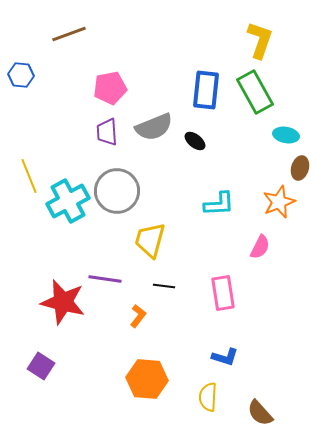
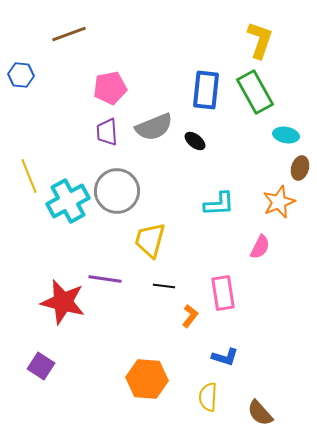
orange L-shape: moved 52 px right
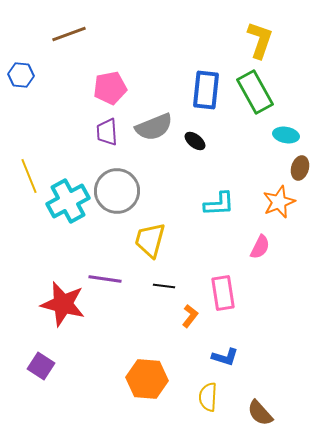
red star: moved 2 px down
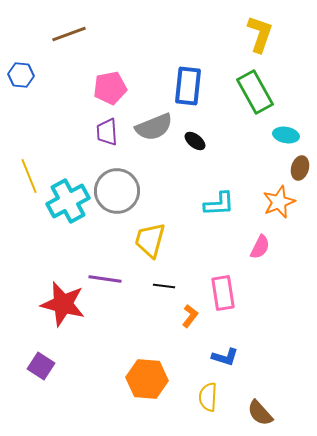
yellow L-shape: moved 6 px up
blue rectangle: moved 18 px left, 4 px up
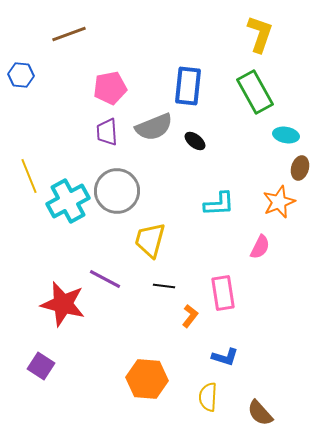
purple line: rotated 20 degrees clockwise
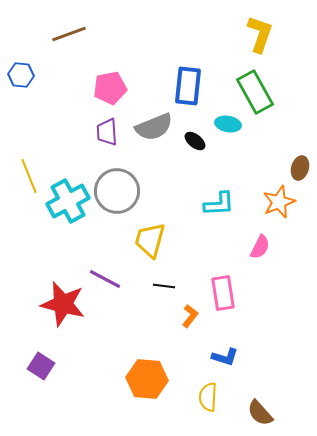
cyan ellipse: moved 58 px left, 11 px up
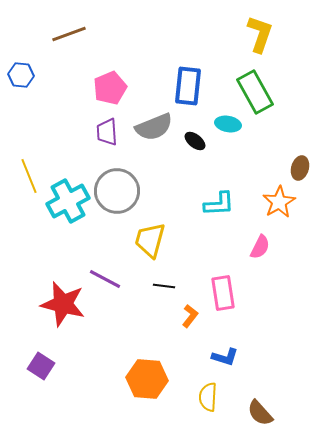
pink pentagon: rotated 12 degrees counterclockwise
orange star: rotated 8 degrees counterclockwise
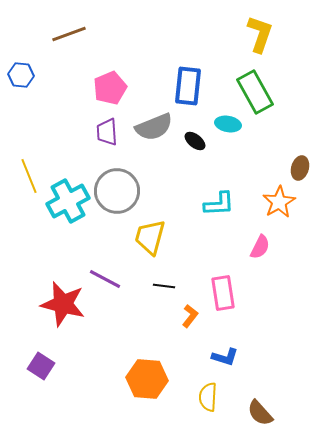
yellow trapezoid: moved 3 px up
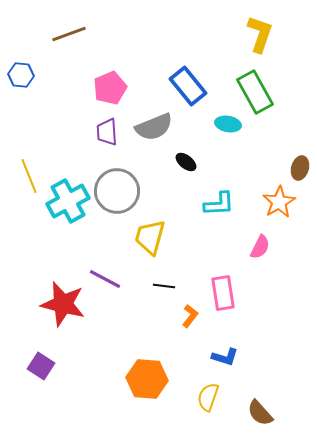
blue rectangle: rotated 45 degrees counterclockwise
black ellipse: moved 9 px left, 21 px down
yellow semicircle: rotated 16 degrees clockwise
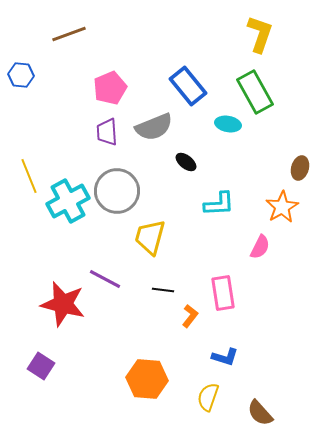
orange star: moved 3 px right, 5 px down
black line: moved 1 px left, 4 px down
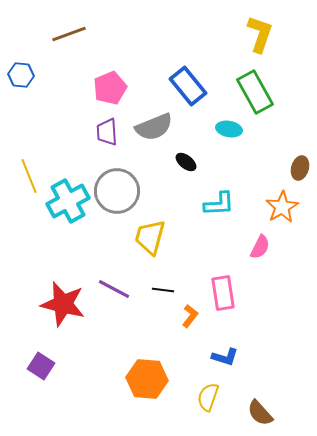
cyan ellipse: moved 1 px right, 5 px down
purple line: moved 9 px right, 10 px down
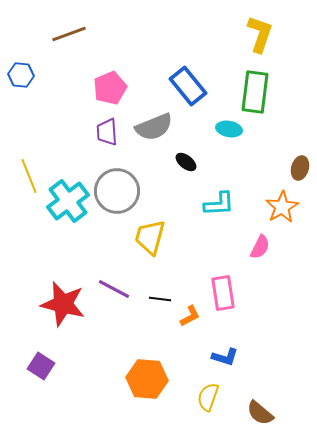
green rectangle: rotated 36 degrees clockwise
cyan cross: rotated 9 degrees counterclockwise
black line: moved 3 px left, 9 px down
orange L-shape: rotated 25 degrees clockwise
brown semicircle: rotated 8 degrees counterclockwise
